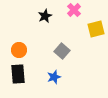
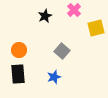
yellow square: moved 1 px up
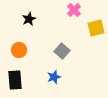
black star: moved 16 px left, 3 px down
black rectangle: moved 3 px left, 6 px down
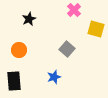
yellow square: moved 1 px down; rotated 30 degrees clockwise
gray square: moved 5 px right, 2 px up
black rectangle: moved 1 px left, 1 px down
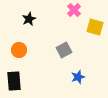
yellow square: moved 1 px left, 2 px up
gray square: moved 3 px left, 1 px down; rotated 21 degrees clockwise
blue star: moved 24 px right
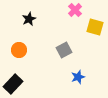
pink cross: moved 1 px right
black rectangle: moved 1 px left, 3 px down; rotated 48 degrees clockwise
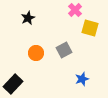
black star: moved 1 px left, 1 px up
yellow square: moved 5 px left, 1 px down
orange circle: moved 17 px right, 3 px down
blue star: moved 4 px right, 2 px down
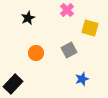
pink cross: moved 8 px left
gray square: moved 5 px right
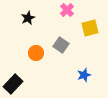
yellow square: rotated 30 degrees counterclockwise
gray square: moved 8 px left, 5 px up; rotated 28 degrees counterclockwise
blue star: moved 2 px right, 4 px up
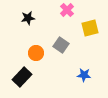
black star: rotated 16 degrees clockwise
blue star: rotated 24 degrees clockwise
black rectangle: moved 9 px right, 7 px up
